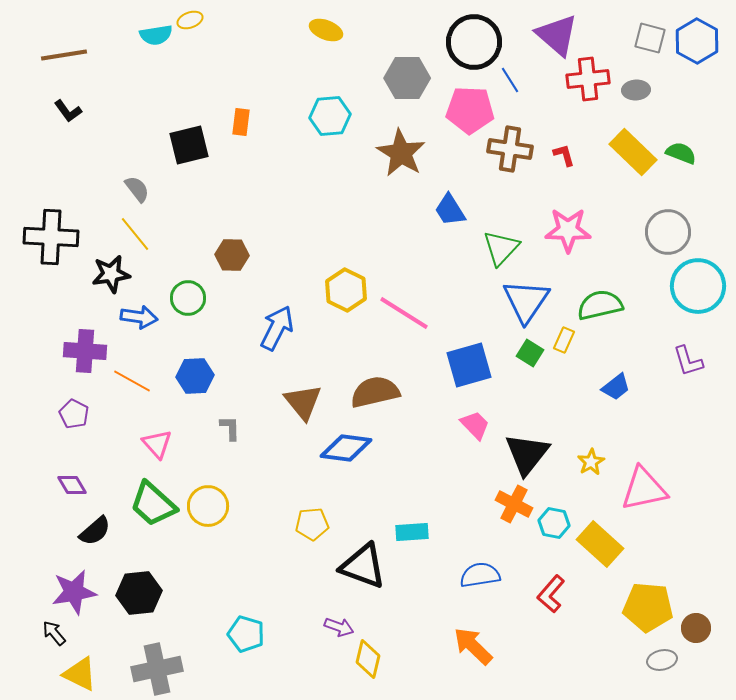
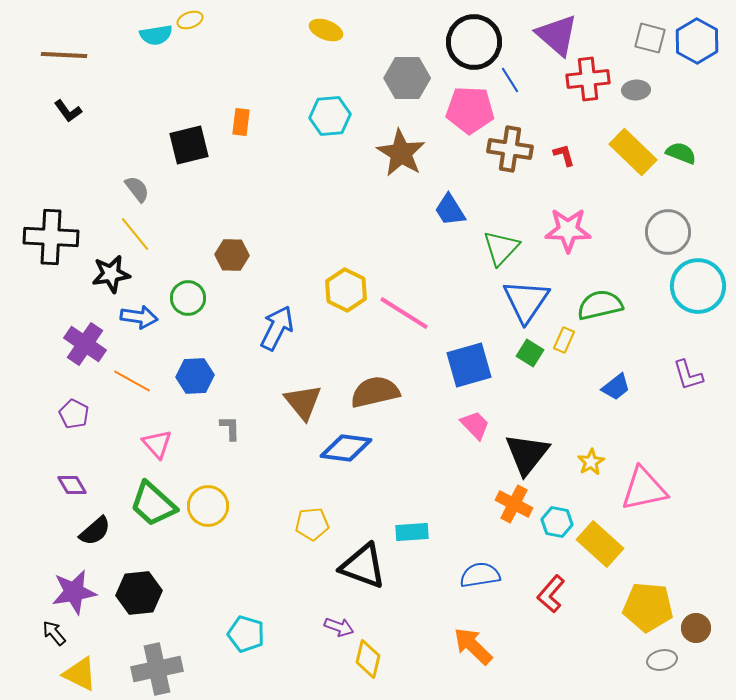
brown line at (64, 55): rotated 12 degrees clockwise
purple cross at (85, 351): moved 7 px up; rotated 30 degrees clockwise
purple L-shape at (688, 361): moved 14 px down
cyan hexagon at (554, 523): moved 3 px right, 1 px up
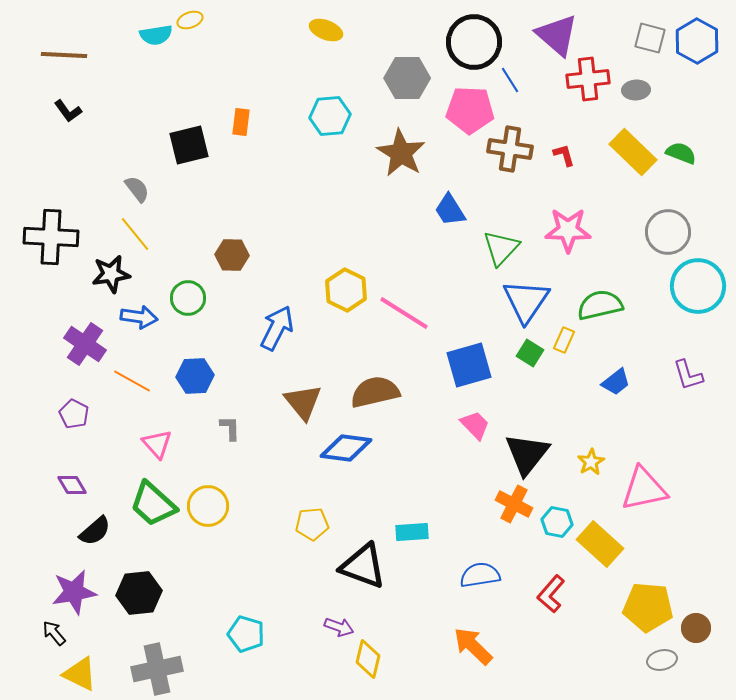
blue trapezoid at (616, 387): moved 5 px up
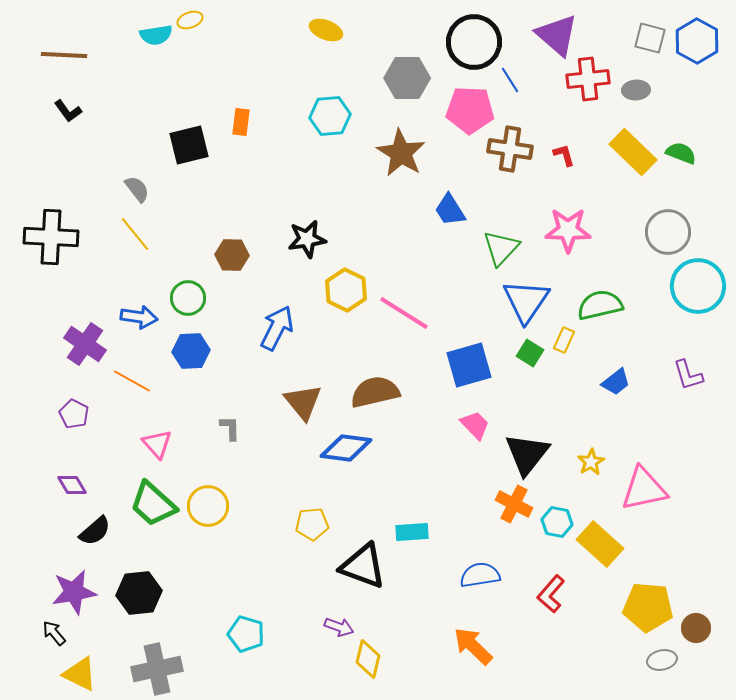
black star at (111, 274): moved 196 px right, 35 px up
blue hexagon at (195, 376): moved 4 px left, 25 px up
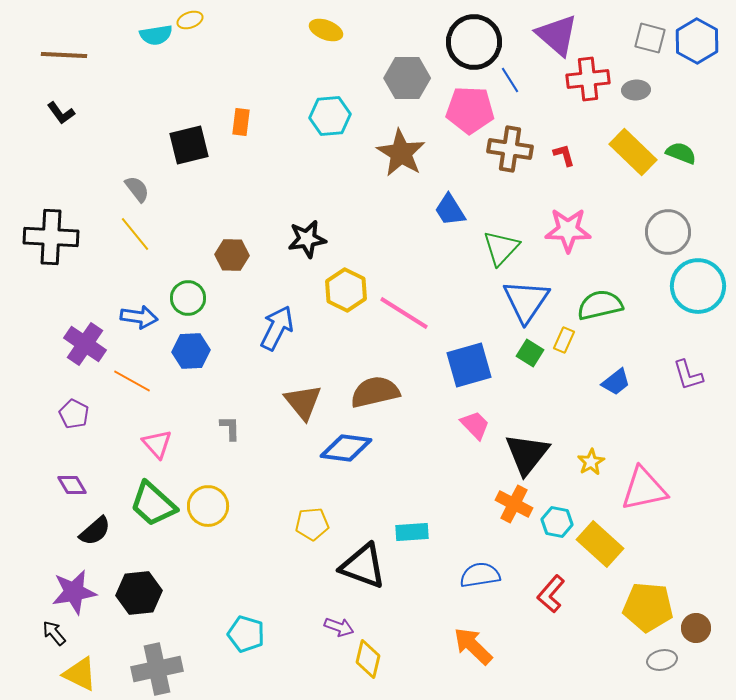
black L-shape at (68, 111): moved 7 px left, 2 px down
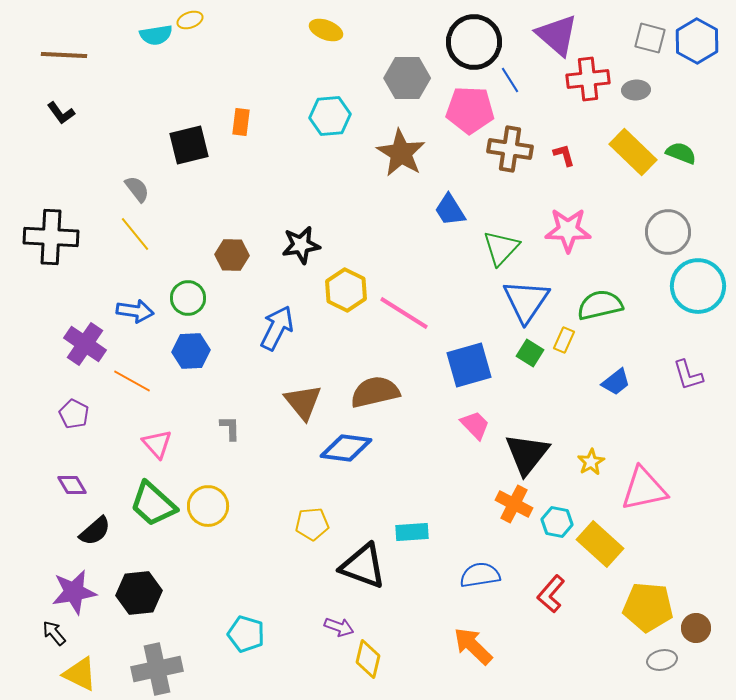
black star at (307, 239): moved 6 px left, 6 px down
blue arrow at (139, 317): moved 4 px left, 6 px up
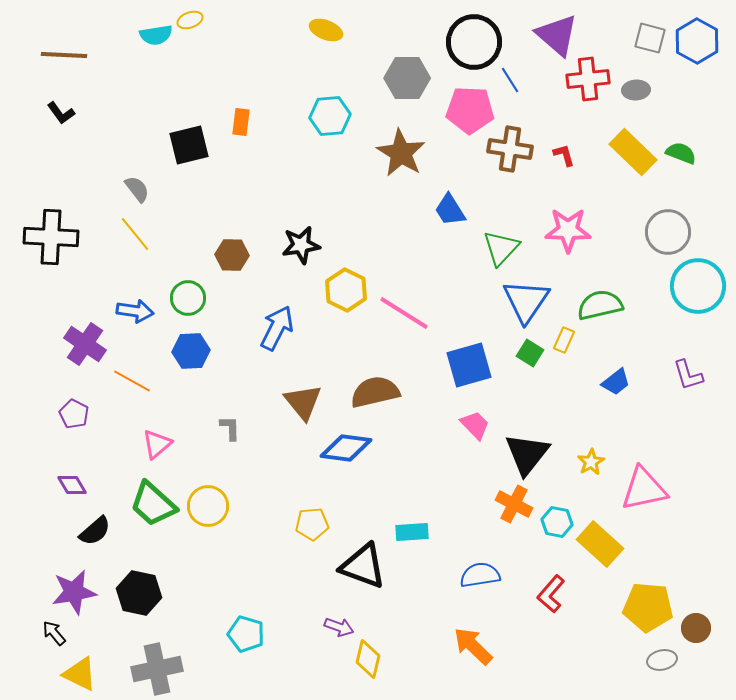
pink triangle at (157, 444): rotated 32 degrees clockwise
black hexagon at (139, 593): rotated 18 degrees clockwise
